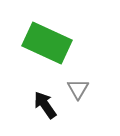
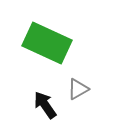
gray triangle: rotated 30 degrees clockwise
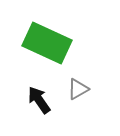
black arrow: moved 6 px left, 5 px up
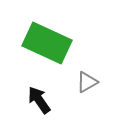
gray triangle: moved 9 px right, 7 px up
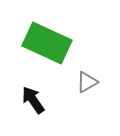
black arrow: moved 6 px left
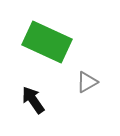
green rectangle: moved 1 px up
